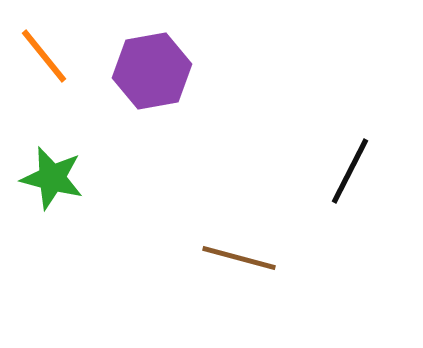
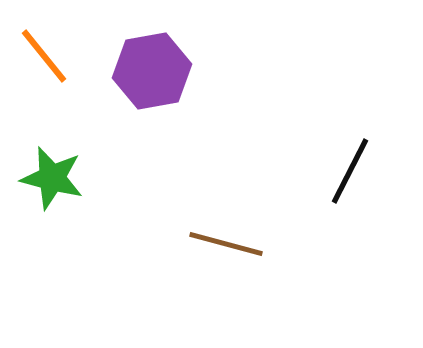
brown line: moved 13 px left, 14 px up
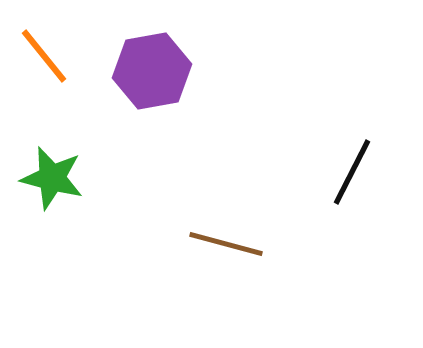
black line: moved 2 px right, 1 px down
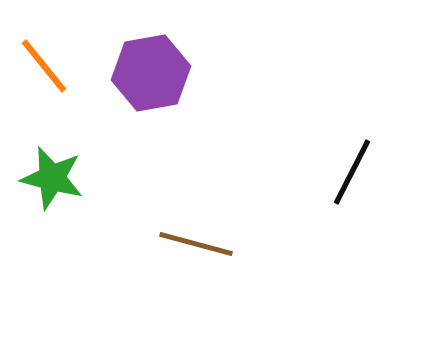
orange line: moved 10 px down
purple hexagon: moved 1 px left, 2 px down
brown line: moved 30 px left
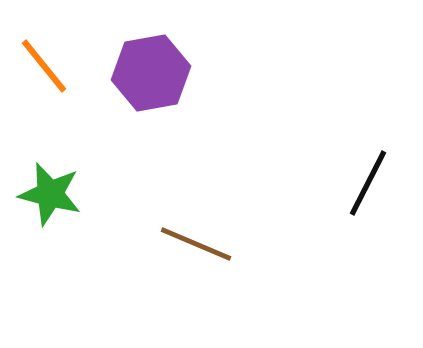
black line: moved 16 px right, 11 px down
green star: moved 2 px left, 16 px down
brown line: rotated 8 degrees clockwise
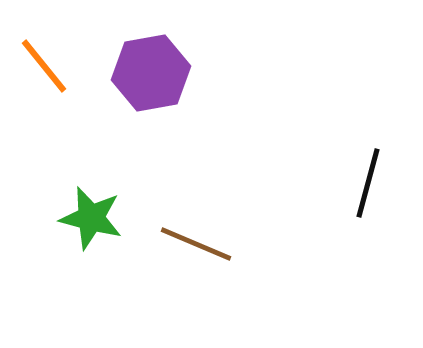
black line: rotated 12 degrees counterclockwise
green star: moved 41 px right, 24 px down
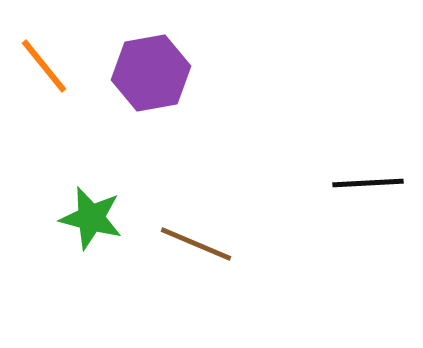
black line: rotated 72 degrees clockwise
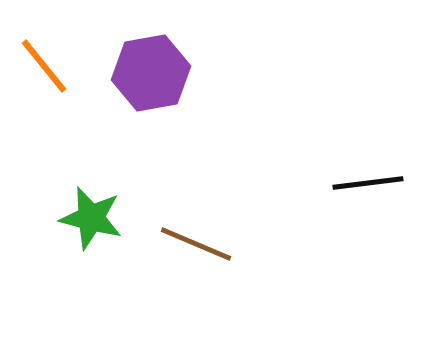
black line: rotated 4 degrees counterclockwise
